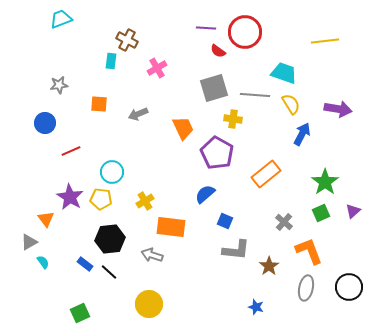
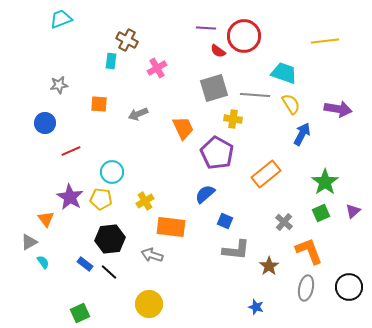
red circle at (245, 32): moved 1 px left, 4 px down
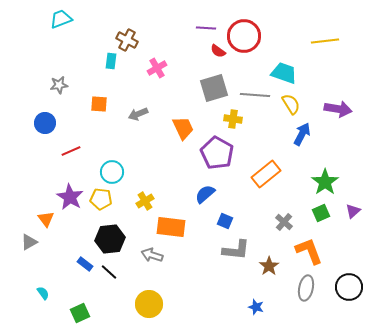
cyan semicircle at (43, 262): moved 31 px down
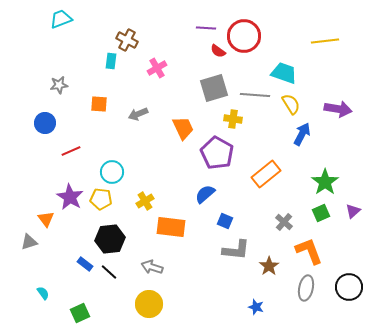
gray triangle at (29, 242): rotated 12 degrees clockwise
gray arrow at (152, 255): moved 12 px down
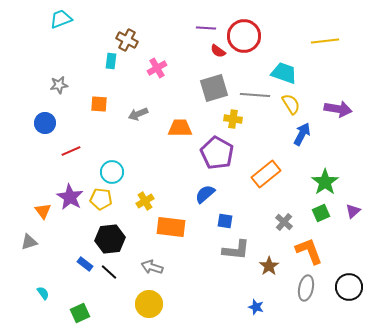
orange trapezoid at (183, 128): moved 3 px left; rotated 65 degrees counterclockwise
orange triangle at (46, 219): moved 3 px left, 8 px up
blue square at (225, 221): rotated 14 degrees counterclockwise
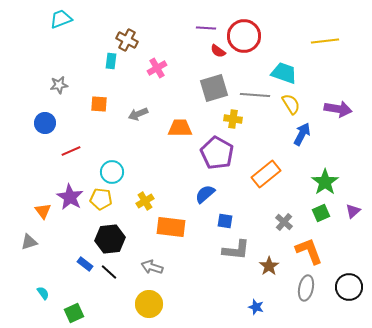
green square at (80, 313): moved 6 px left
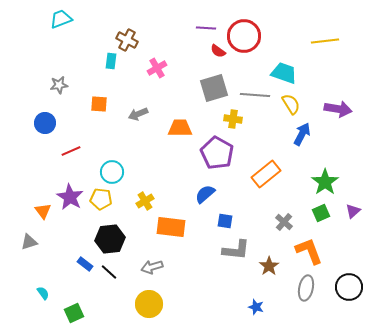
gray arrow at (152, 267): rotated 35 degrees counterclockwise
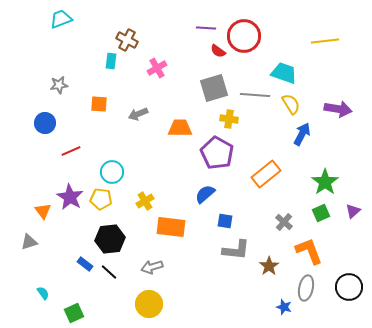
yellow cross at (233, 119): moved 4 px left
blue star at (256, 307): moved 28 px right
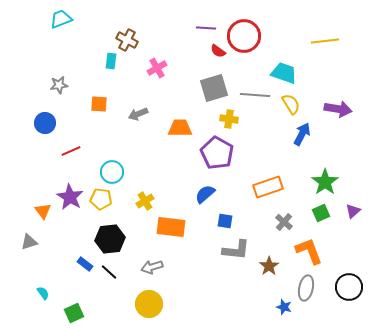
orange rectangle at (266, 174): moved 2 px right, 13 px down; rotated 20 degrees clockwise
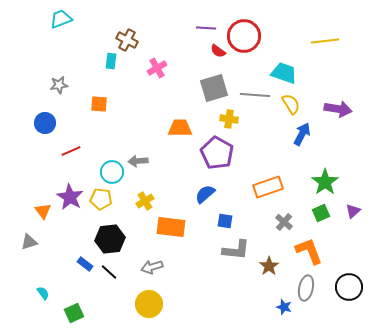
gray arrow at (138, 114): moved 47 px down; rotated 18 degrees clockwise
